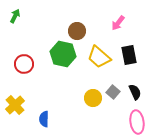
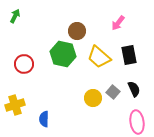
black semicircle: moved 1 px left, 3 px up
yellow cross: rotated 24 degrees clockwise
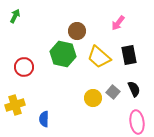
red circle: moved 3 px down
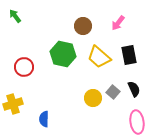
green arrow: rotated 64 degrees counterclockwise
brown circle: moved 6 px right, 5 px up
yellow cross: moved 2 px left, 1 px up
